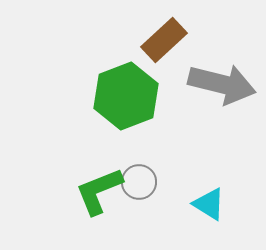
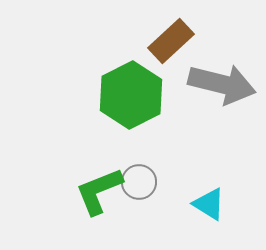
brown rectangle: moved 7 px right, 1 px down
green hexagon: moved 5 px right, 1 px up; rotated 6 degrees counterclockwise
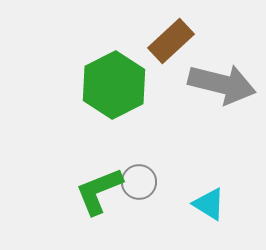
green hexagon: moved 17 px left, 10 px up
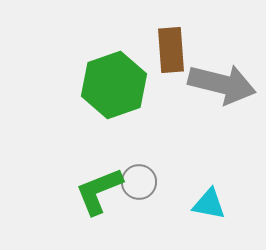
brown rectangle: moved 9 px down; rotated 51 degrees counterclockwise
green hexagon: rotated 8 degrees clockwise
cyan triangle: rotated 21 degrees counterclockwise
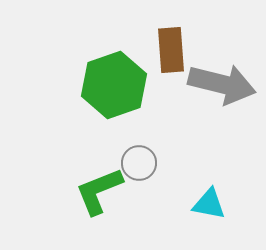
gray circle: moved 19 px up
